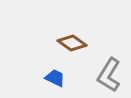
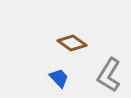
blue trapezoid: moved 4 px right; rotated 20 degrees clockwise
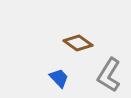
brown diamond: moved 6 px right
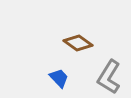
gray L-shape: moved 2 px down
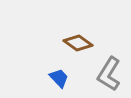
gray L-shape: moved 3 px up
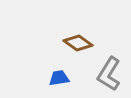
blue trapezoid: rotated 55 degrees counterclockwise
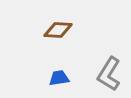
brown diamond: moved 20 px left, 13 px up; rotated 32 degrees counterclockwise
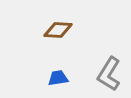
blue trapezoid: moved 1 px left
